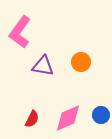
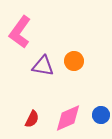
orange circle: moved 7 px left, 1 px up
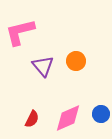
pink L-shape: rotated 40 degrees clockwise
orange circle: moved 2 px right
purple triangle: rotated 40 degrees clockwise
blue circle: moved 1 px up
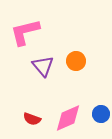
pink L-shape: moved 5 px right
red semicircle: rotated 84 degrees clockwise
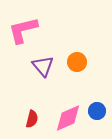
pink L-shape: moved 2 px left, 2 px up
orange circle: moved 1 px right, 1 px down
blue circle: moved 4 px left, 3 px up
red semicircle: rotated 96 degrees counterclockwise
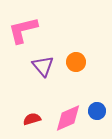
orange circle: moved 1 px left
red semicircle: rotated 120 degrees counterclockwise
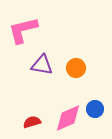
orange circle: moved 6 px down
purple triangle: moved 1 px left, 1 px up; rotated 40 degrees counterclockwise
blue circle: moved 2 px left, 2 px up
red semicircle: moved 3 px down
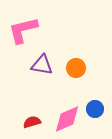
pink diamond: moved 1 px left, 1 px down
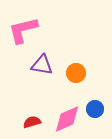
orange circle: moved 5 px down
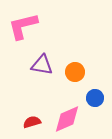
pink L-shape: moved 4 px up
orange circle: moved 1 px left, 1 px up
blue circle: moved 11 px up
